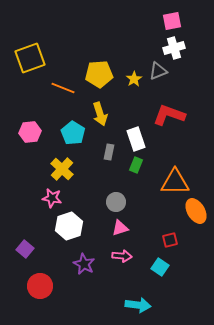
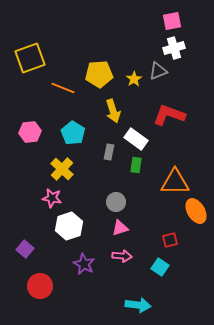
yellow arrow: moved 13 px right, 3 px up
white rectangle: rotated 35 degrees counterclockwise
green rectangle: rotated 14 degrees counterclockwise
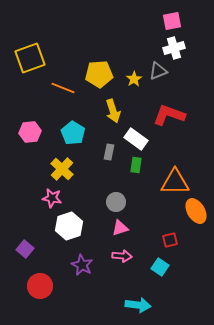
purple star: moved 2 px left, 1 px down
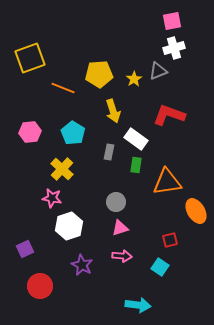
orange triangle: moved 8 px left; rotated 8 degrees counterclockwise
purple square: rotated 24 degrees clockwise
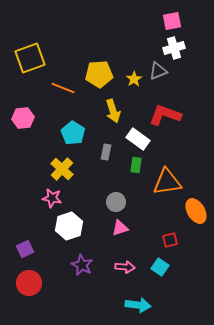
red L-shape: moved 4 px left
pink hexagon: moved 7 px left, 14 px up
white rectangle: moved 2 px right
gray rectangle: moved 3 px left
pink arrow: moved 3 px right, 11 px down
red circle: moved 11 px left, 3 px up
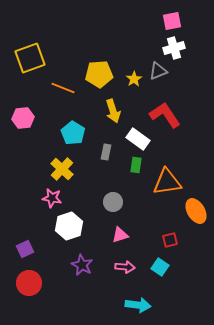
red L-shape: rotated 36 degrees clockwise
gray circle: moved 3 px left
pink triangle: moved 7 px down
